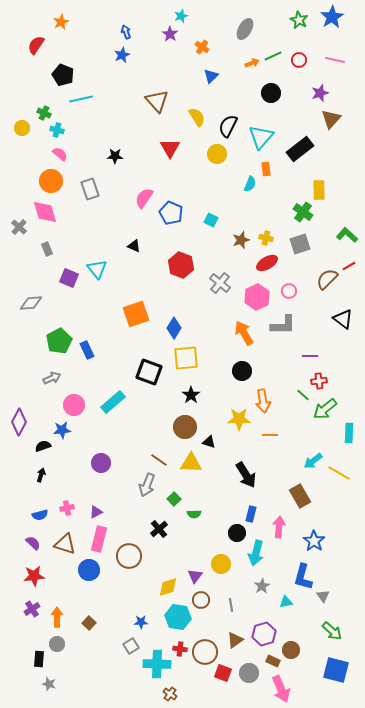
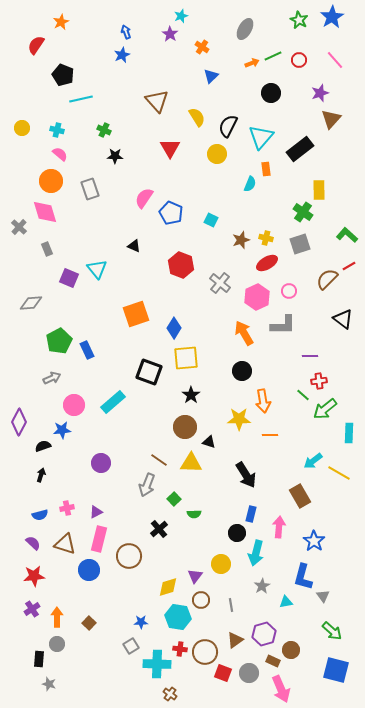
pink line at (335, 60): rotated 36 degrees clockwise
green cross at (44, 113): moved 60 px right, 17 px down
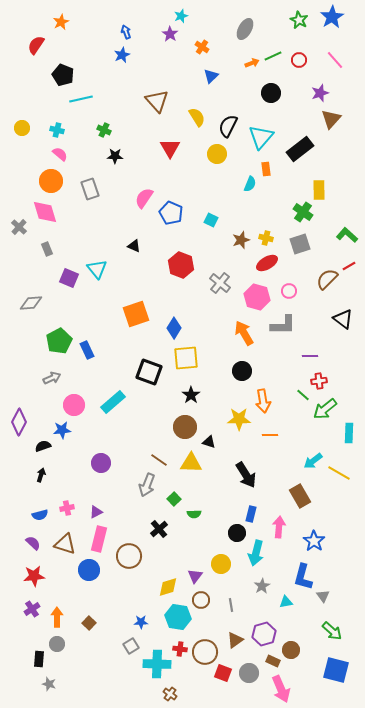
pink hexagon at (257, 297): rotated 20 degrees counterclockwise
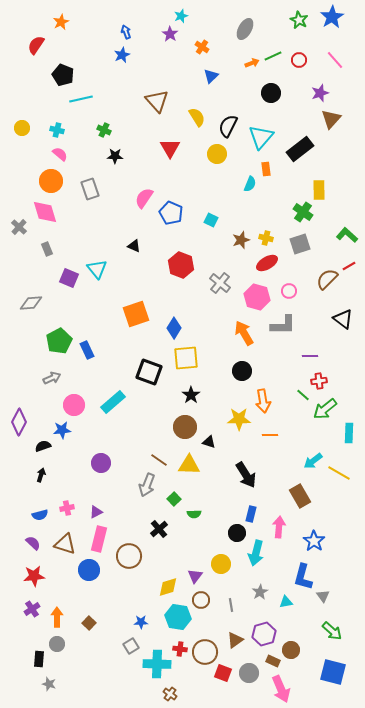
yellow triangle at (191, 463): moved 2 px left, 2 px down
gray star at (262, 586): moved 2 px left, 6 px down
blue square at (336, 670): moved 3 px left, 2 px down
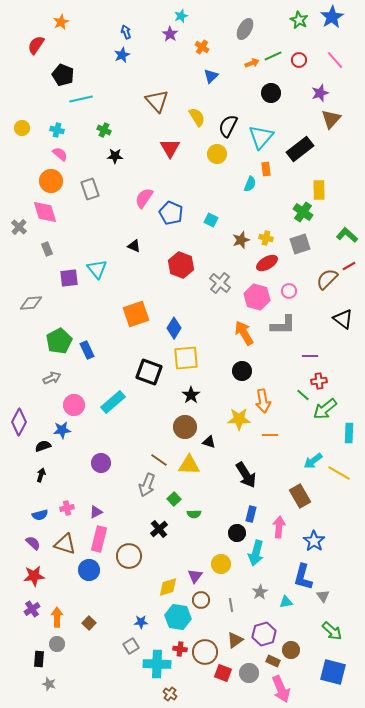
purple square at (69, 278): rotated 30 degrees counterclockwise
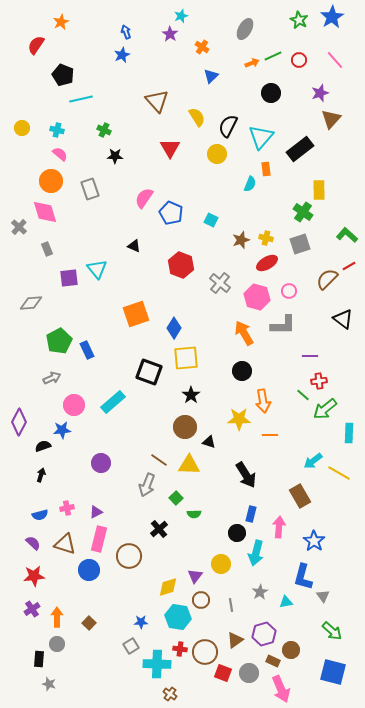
green square at (174, 499): moved 2 px right, 1 px up
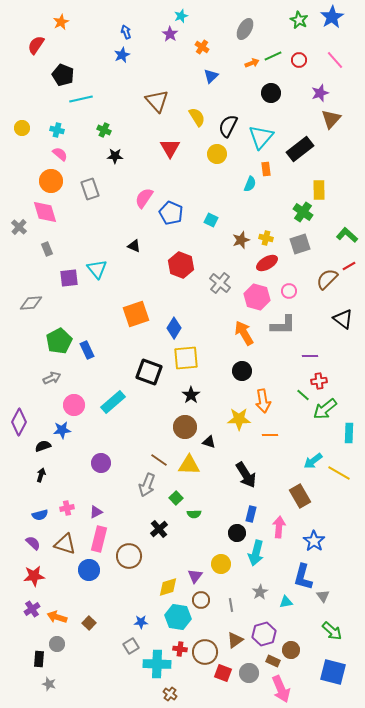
orange arrow at (57, 617): rotated 72 degrees counterclockwise
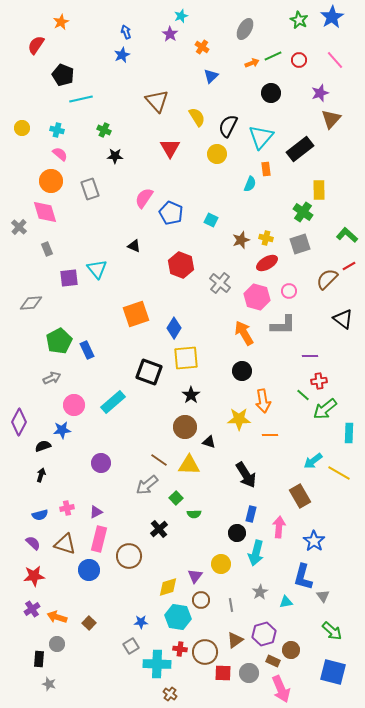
gray arrow at (147, 485): rotated 30 degrees clockwise
red square at (223, 673): rotated 18 degrees counterclockwise
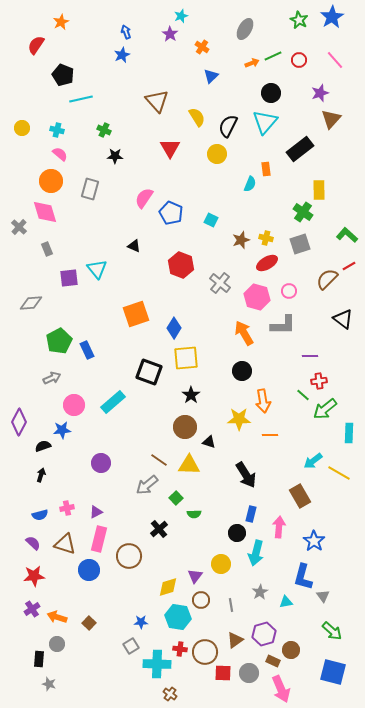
cyan triangle at (261, 137): moved 4 px right, 15 px up
gray rectangle at (90, 189): rotated 35 degrees clockwise
